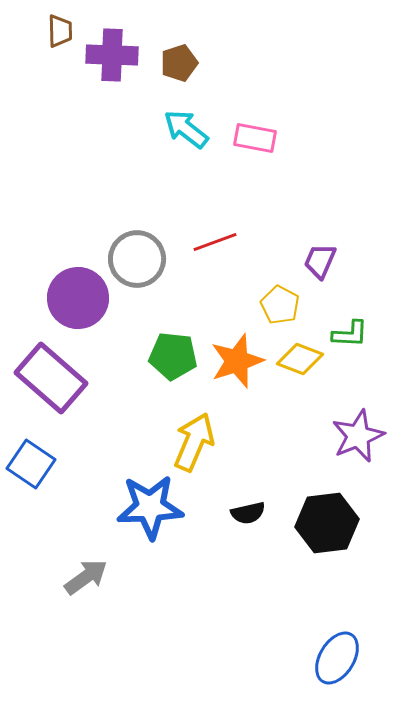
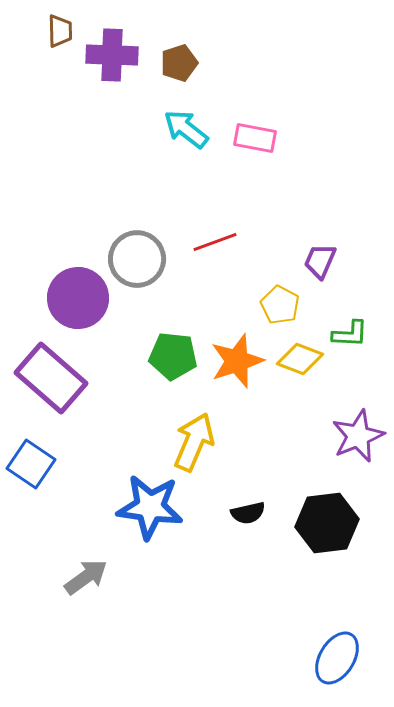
blue star: rotated 10 degrees clockwise
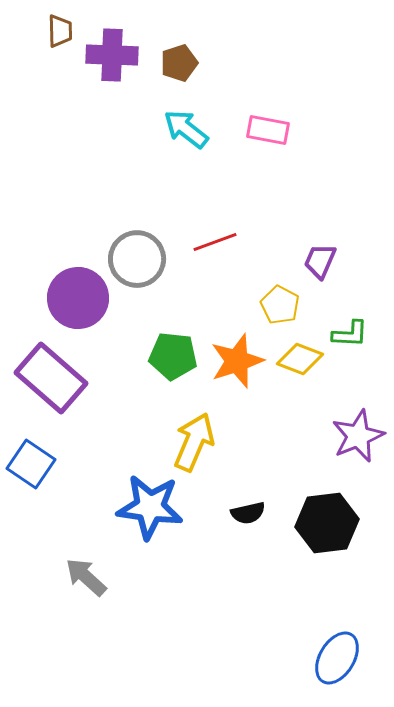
pink rectangle: moved 13 px right, 8 px up
gray arrow: rotated 102 degrees counterclockwise
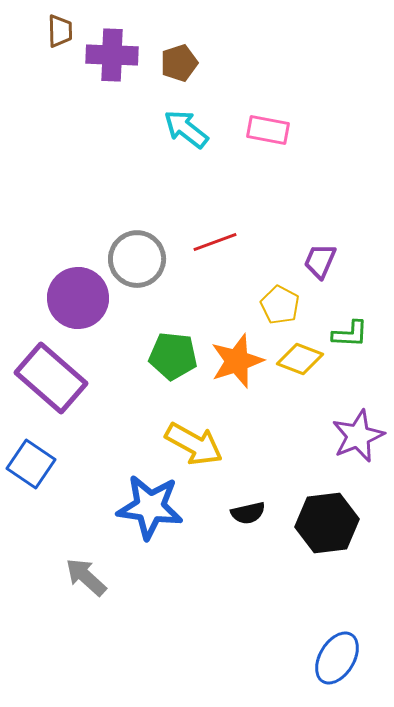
yellow arrow: moved 2 px down; rotated 96 degrees clockwise
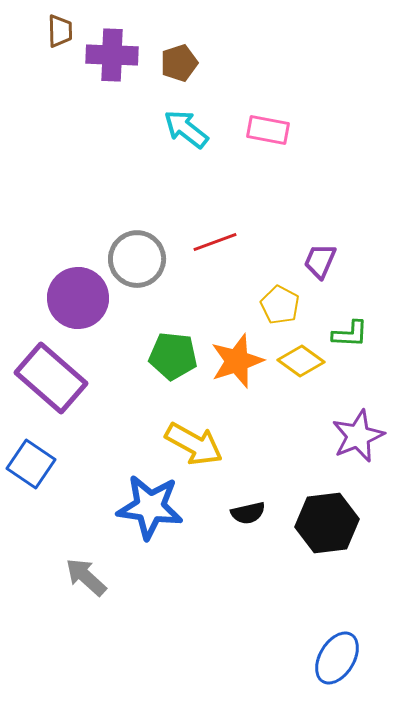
yellow diamond: moved 1 px right, 2 px down; rotated 15 degrees clockwise
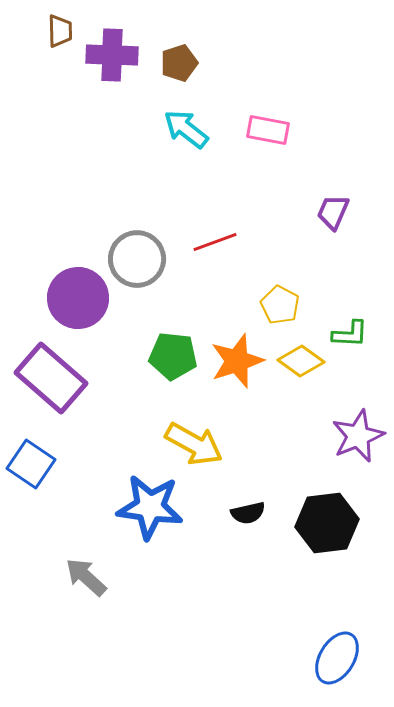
purple trapezoid: moved 13 px right, 49 px up
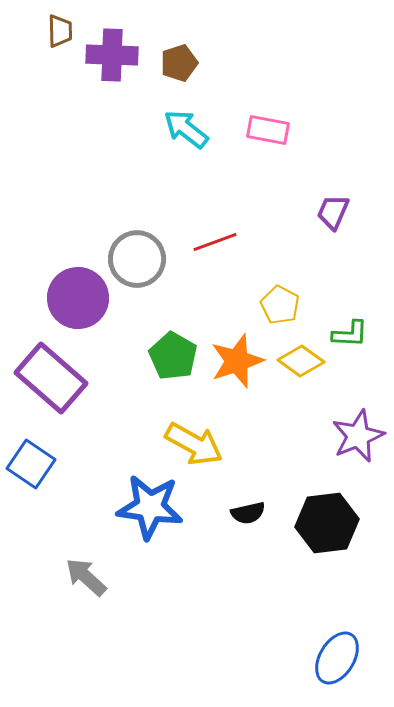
green pentagon: rotated 24 degrees clockwise
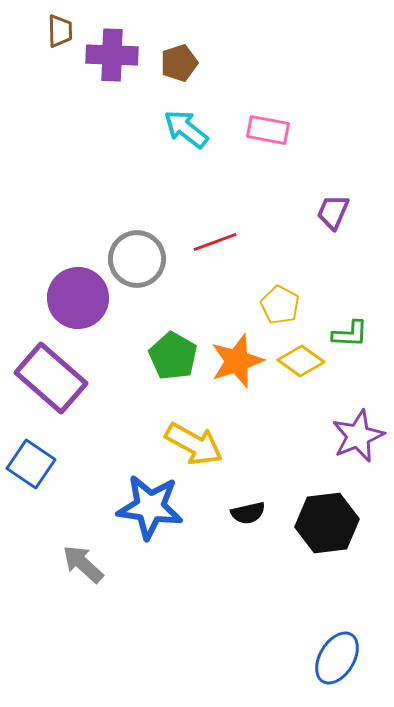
gray arrow: moved 3 px left, 13 px up
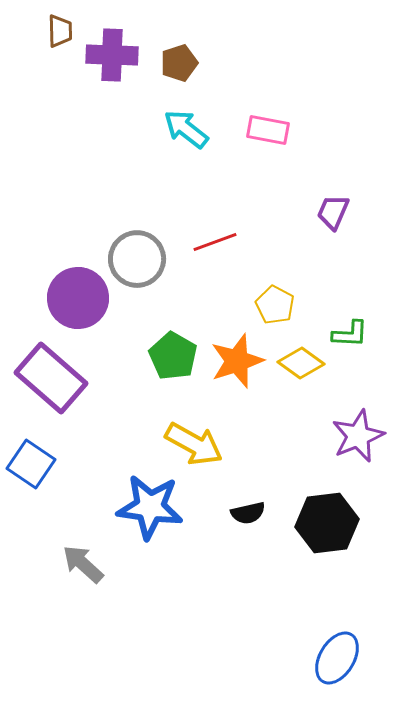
yellow pentagon: moved 5 px left
yellow diamond: moved 2 px down
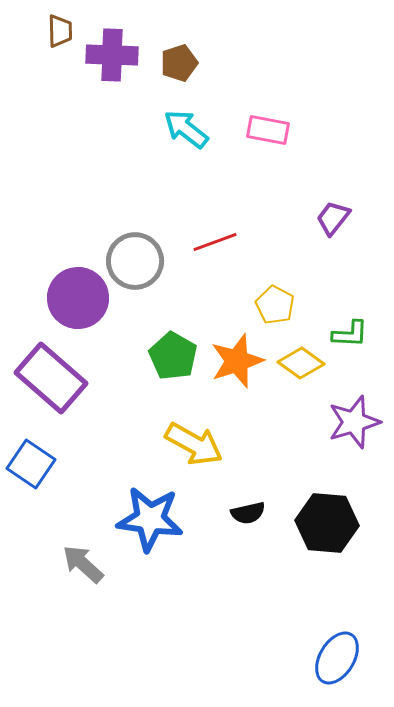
purple trapezoid: moved 6 px down; rotated 15 degrees clockwise
gray circle: moved 2 px left, 2 px down
purple star: moved 4 px left, 14 px up; rotated 6 degrees clockwise
blue star: moved 12 px down
black hexagon: rotated 12 degrees clockwise
